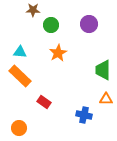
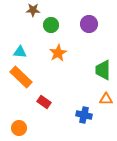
orange rectangle: moved 1 px right, 1 px down
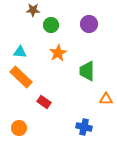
green trapezoid: moved 16 px left, 1 px down
blue cross: moved 12 px down
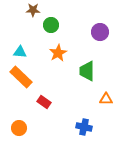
purple circle: moved 11 px right, 8 px down
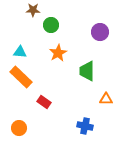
blue cross: moved 1 px right, 1 px up
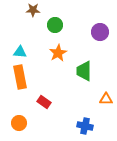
green circle: moved 4 px right
green trapezoid: moved 3 px left
orange rectangle: moved 1 px left; rotated 35 degrees clockwise
orange circle: moved 5 px up
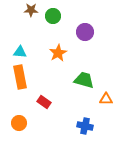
brown star: moved 2 px left
green circle: moved 2 px left, 9 px up
purple circle: moved 15 px left
green trapezoid: moved 9 px down; rotated 105 degrees clockwise
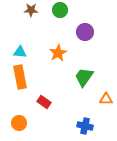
green circle: moved 7 px right, 6 px up
green trapezoid: moved 3 px up; rotated 70 degrees counterclockwise
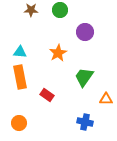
red rectangle: moved 3 px right, 7 px up
blue cross: moved 4 px up
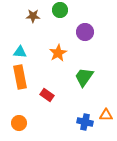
brown star: moved 2 px right, 6 px down
orange triangle: moved 16 px down
